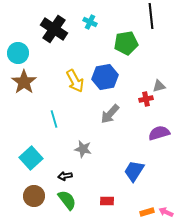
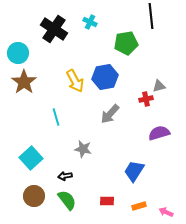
cyan line: moved 2 px right, 2 px up
orange rectangle: moved 8 px left, 6 px up
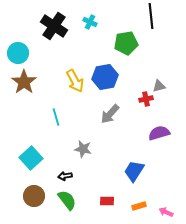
black cross: moved 3 px up
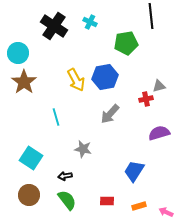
yellow arrow: moved 1 px right, 1 px up
cyan square: rotated 15 degrees counterclockwise
brown circle: moved 5 px left, 1 px up
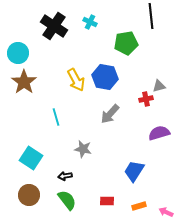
blue hexagon: rotated 20 degrees clockwise
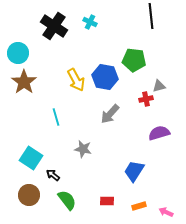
green pentagon: moved 8 px right, 17 px down; rotated 15 degrees clockwise
black arrow: moved 12 px left, 1 px up; rotated 48 degrees clockwise
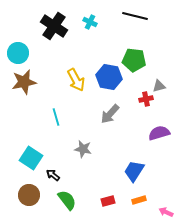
black line: moved 16 px left; rotated 70 degrees counterclockwise
blue hexagon: moved 4 px right
brown star: rotated 25 degrees clockwise
red rectangle: moved 1 px right; rotated 16 degrees counterclockwise
orange rectangle: moved 6 px up
